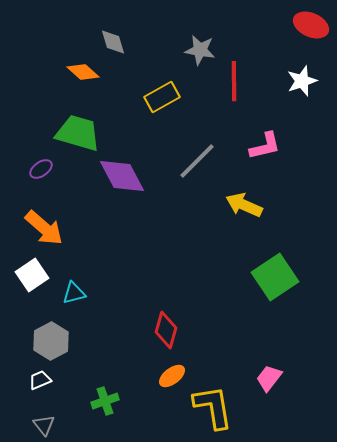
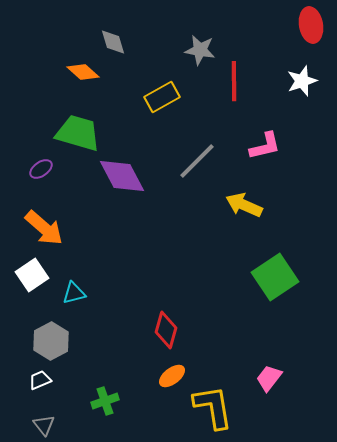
red ellipse: rotated 56 degrees clockwise
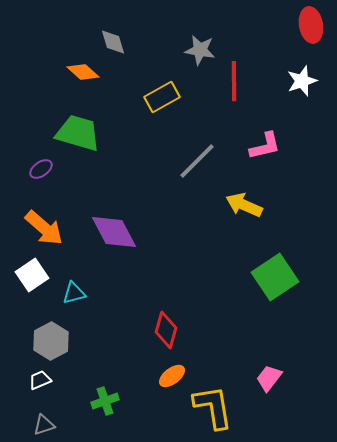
purple diamond: moved 8 px left, 56 px down
gray triangle: rotated 50 degrees clockwise
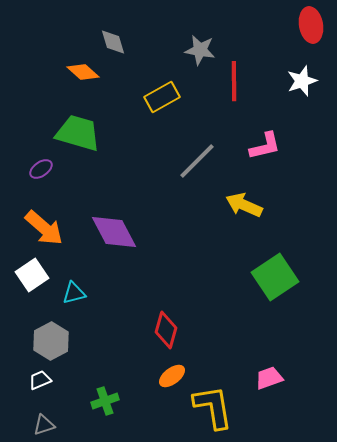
pink trapezoid: rotated 32 degrees clockwise
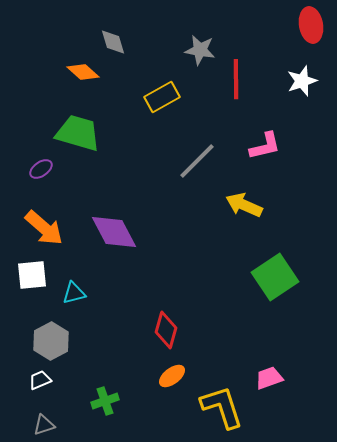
red line: moved 2 px right, 2 px up
white square: rotated 28 degrees clockwise
yellow L-shape: moved 9 px right; rotated 9 degrees counterclockwise
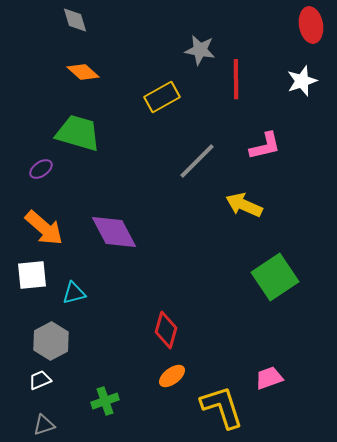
gray diamond: moved 38 px left, 22 px up
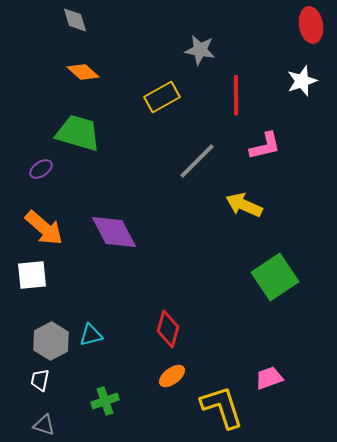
red line: moved 16 px down
cyan triangle: moved 17 px right, 42 px down
red diamond: moved 2 px right, 1 px up
white trapezoid: rotated 55 degrees counterclockwise
gray triangle: rotated 35 degrees clockwise
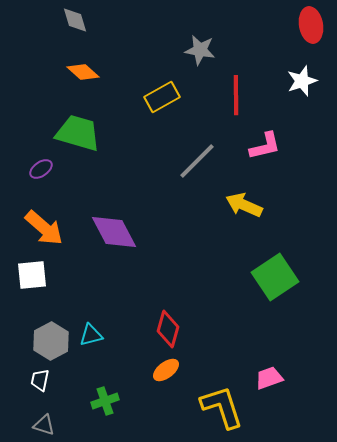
orange ellipse: moved 6 px left, 6 px up
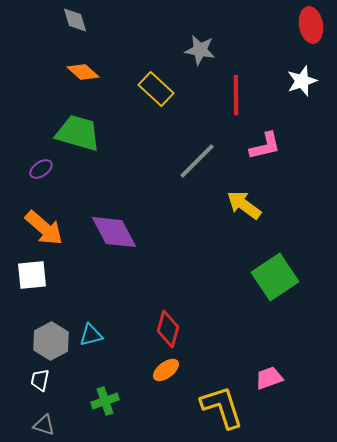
yellow rectangle: moved 6 px left, 8 px up; rotated 72 degrees clockwise
yellow arrow: rotated 12 degrees clockwise
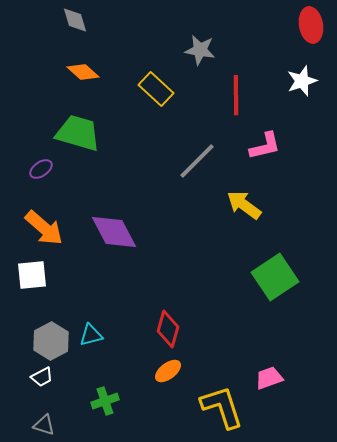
orange ellipse: moved 2 px right, 1 px down
white trapezoid: moved 2 px right, 3 px up; rotated 130 degrees counterclockwise
